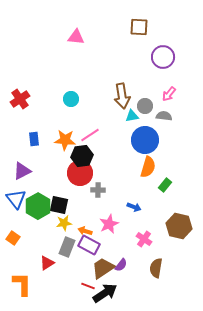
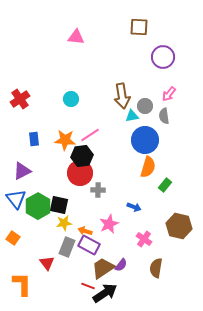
gray semicircle: rotated 105 degrees counterclockwise
red triangle: rotated 35 degrees counterclockwise
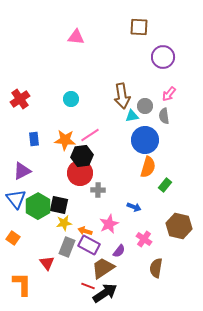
purple semicircle: moved 2 px left, 14 px up
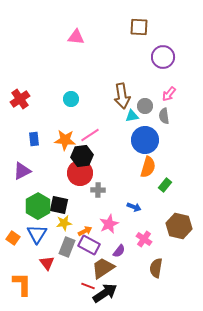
blue triangle: moved 21 px right, 35 px down; rotated 10 degrees clockwise
orange arrow: rotated 136 degrees clockwise
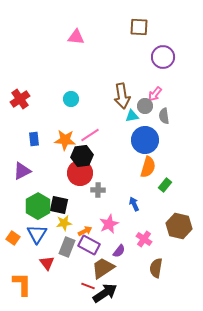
pink arrow: moved 14 px left
blue arrow: moved 3 px up; rotated 136 degrees counterclockwise
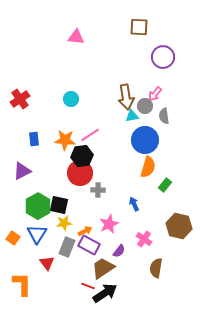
brown arrow: moved 4 px right, 1 px down
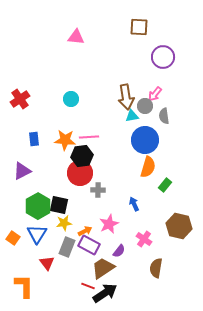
pink line: moved 1 px left, 2 px down; rotated 30 degrees clockwise
orange L-shape: moved 2 px right, 2 px down
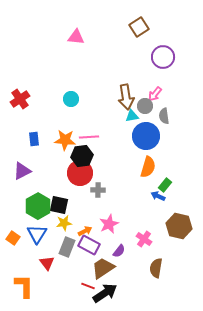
brown square: rotated 36 degrees counterclockwise
blue circle: moved 1 px right, 4 px up
blue arrow: moved 24 px right, 8 px up; rotated 40 degrees counterclockwise
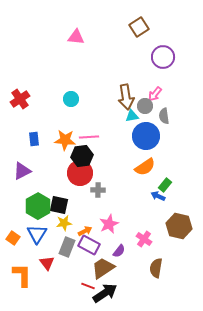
orange semicircle: moved 3 px left; rotated 40 degrees clockwise
orange L-shape: moved 2 px left, 11 px up
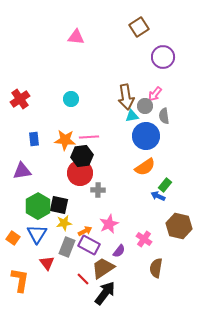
purple triangle: rotated 18 degrees clockwise
orange L-shape: moved 2 px left, 5 px down; rotated 10 degrees clockwise
red line: moved 5 px left, 7 px up; rotated 24 degrees clockwise
black arrow: rotated 20 degrees counterclockwise
